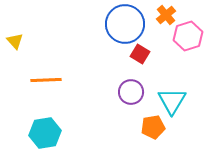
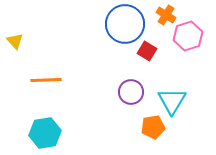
orange cross: rotated 18 degrees counterclockwise
red square: moved 7 px right, 3 px up
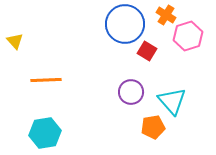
cyan triangle: rotated 12 degrees counterclockwise
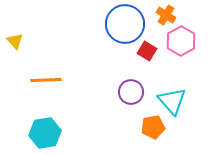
pink hexagon: moved 7 px left, 5 px down; rotated 12 degrees counterclockwise
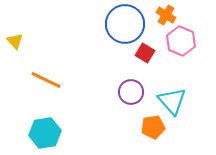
pink hexagon: rotated 8 degrees counterclockwise
red square: moved 2 px left, 2 px down
orange line: rotated 28 degrees clockwise
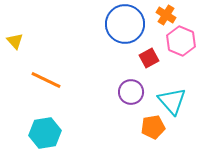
red square: moved 4 px right, 5 px down; rotated 30 degrees clockwise
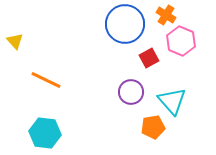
cyan hexagon: rotated 16 degrees clockwise
